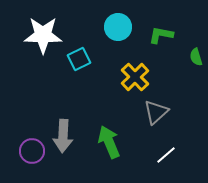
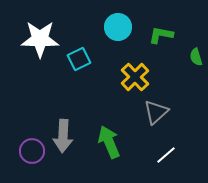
white star: moved 3 px left, 4 px down
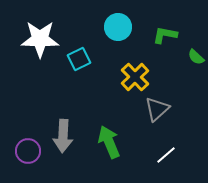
green L-shape: moved 4 px right
green semicircle: rotated 30 degrees counterclockwise
gray triangle: moved 1 px right, 3 px up
purple circle: moved 4 px left
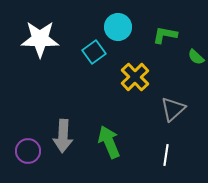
cyan square: moved 15 px right, 7 px up; rotated 10 degrees counterclockwise
gray triangle: moved 16 px right
white line: rotated 40 degrees counterclockwise
